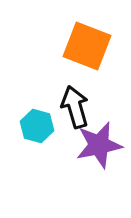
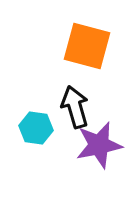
orange square: rotated 6 degrees counterclockwise
cyan hexagon: moved 1 px left, 2 px down; rotated 8 degrees counterclockwise
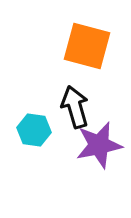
cyan hexagon: moved 2 px left, 2 px down
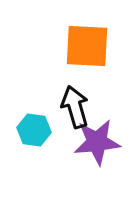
orange square: rotated 12 degrees counterclockwise
purple star: moved 2 px left, 3 px up; rotated 6 degrees clockwise
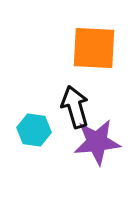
orange square: moved 7 px right, 2 px down
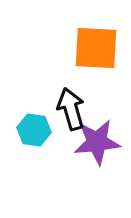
orange square: moved 2 px right
black arrow: moved 4 px left, 2 px down
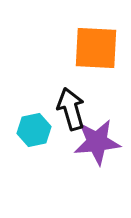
cyan hexagon: rotated 20 degrees counterclockwise
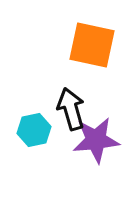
orange square: moved 4 px left, 3 px up; rotated 9 degrees clockwise
purple star: moved 1 px left, 2 px up
